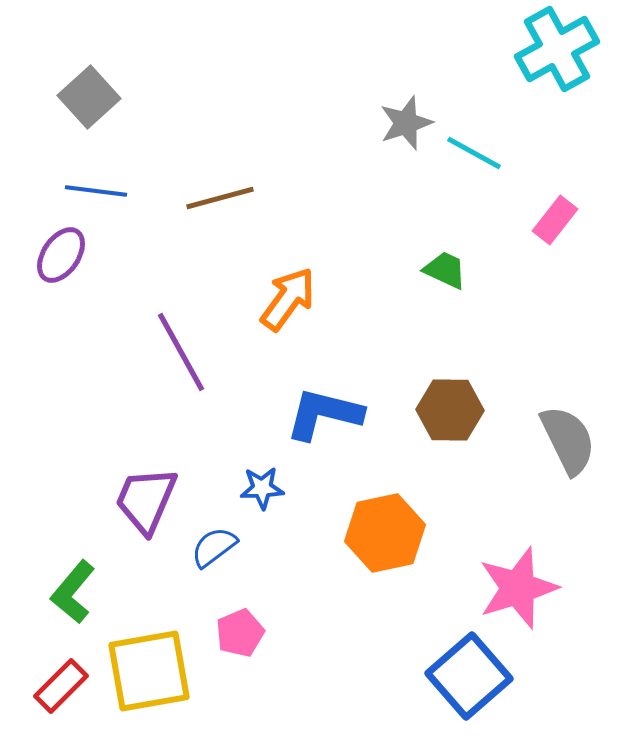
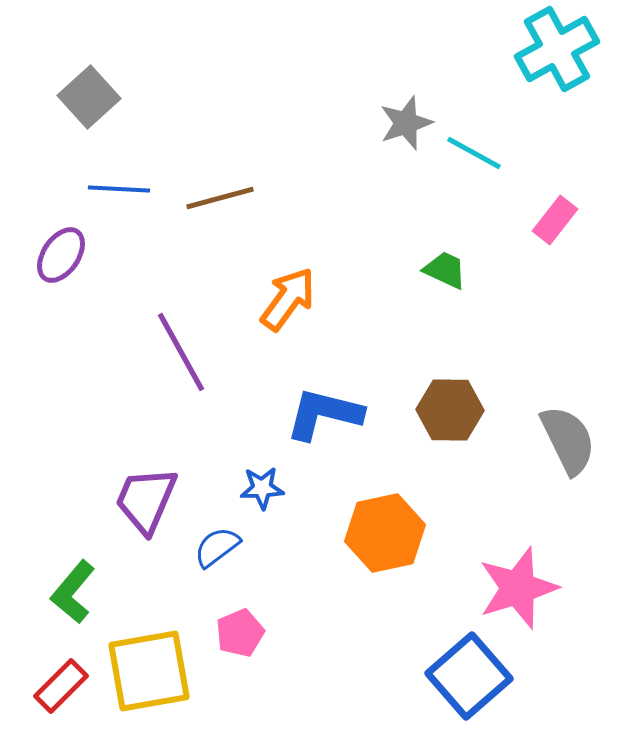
blue line: moved 23 px right, 2 px up; rotated 4 degrees counterclockwise
blue semicircle: moved 3 px right
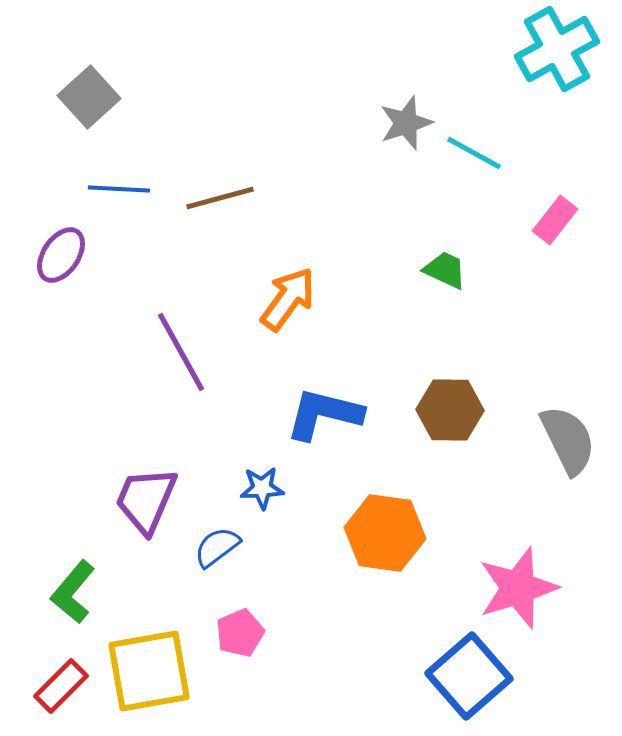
orange hexagon: rotated 20 degrees clockwise
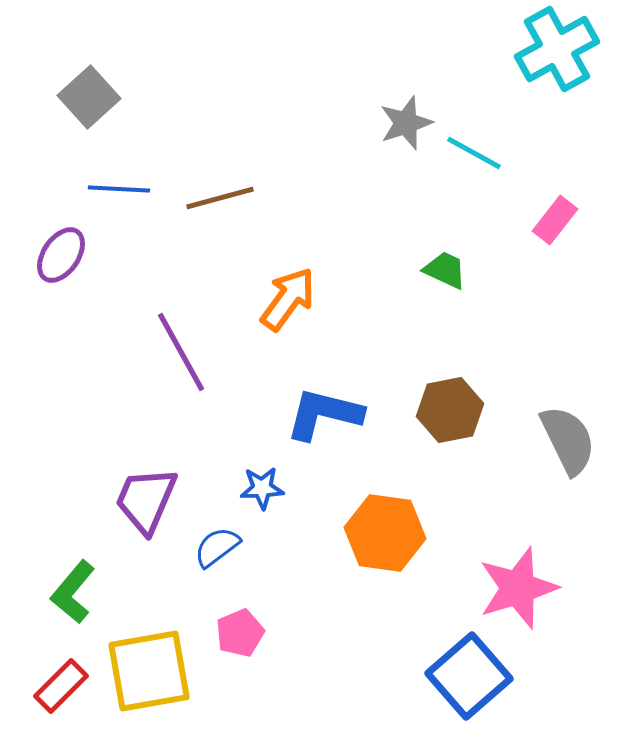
brown hexagon: rotated 12 degrees counterclockwise
